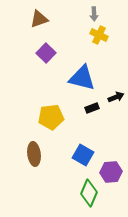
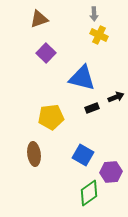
green diamond: rotated 32 degrees clockwise
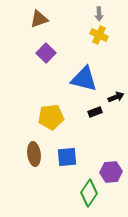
gray arrow: moved 5 px right
blue triangle: moved 2 px right, 1 px down
black rectangle: moved 3 px right, 4 px down
blue square: moved 16 px left, 2 px down; rotated 35 degrees counterclockwise
green diamond: rotated 20 degrees counterclockwise
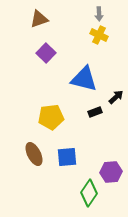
black arrow: rotated 21 degrees counterclockwise
brown ellipse: rotated 20 degrees counterclockwise
